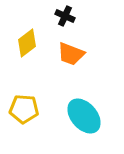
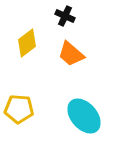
orange trapezoid: rotated 20 degrees clockwise
yellow pentagon: moved 5 px left
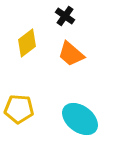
black cross: rotated 12 degrees clockwise
cyan ellipse: moved 4 px left, 3 px down; rotated 12 degrees counterclockwise
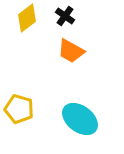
yellow diamond: moved 25 px up
orange trapezoid: moved 3 px up; rotated 12 degrees counterclockwise
yellow pentagon: rotated 12 degrees clockwise
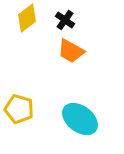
black cross: moved 4 px down
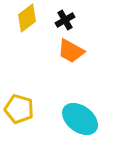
black cross: rotated 24 degrees clockwise
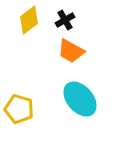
yellow diamond: moved 2 px right, 2 px down
cyan ellipse: moved 20 px up; rotated 12 degrees clockwise
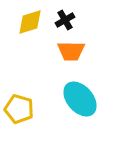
yellow diamond: moved 1 px right, 2 px down; rotated 20 degrees clockwise
orange trapezoid: rotated 28 degrees counterclockwise
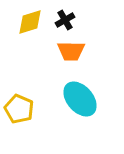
yellow pentagon: rotated 8 degrees clockwise
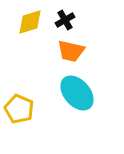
orange trapezoid: rotated 12 degrees clockwise
cyan ellipse: moved 3 px left, 6 px up
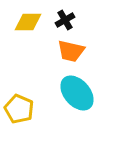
yellow diamond: moved 2 px left; rotated 16 degrees clockwise
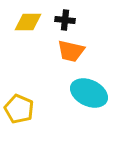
black cross: rotated 36 degrees clockwise
cyan ellipse: moved 12 px right; rotated 24 degrees counterclockwise
